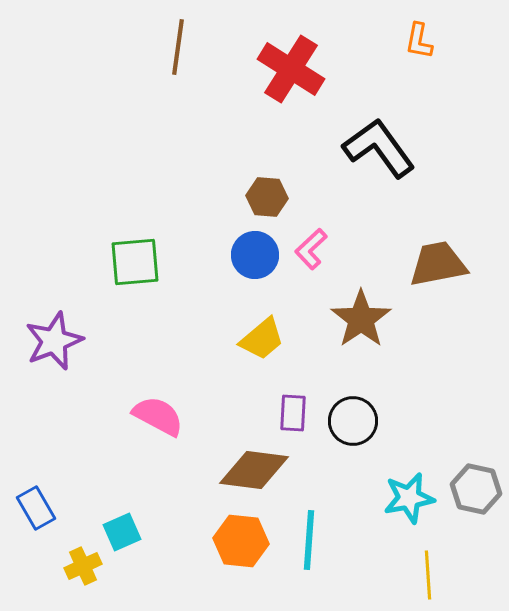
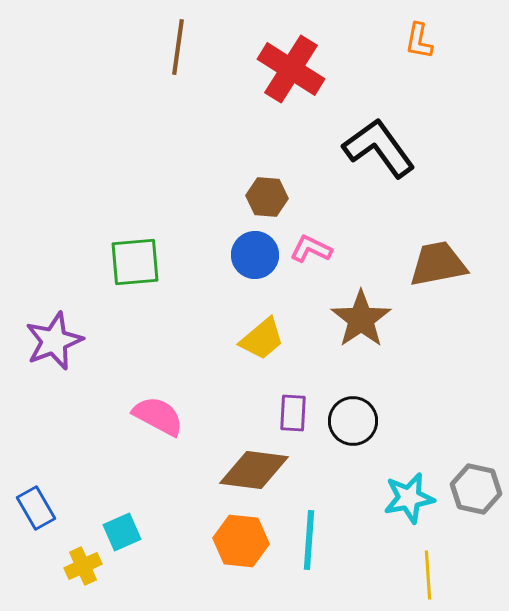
pink L-shape: rotated 69 degrees clockwise
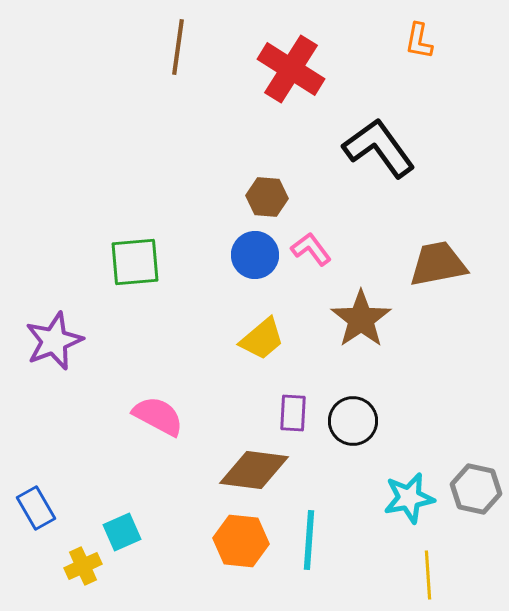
pink L-shape: rotated 27 degrees clockwise
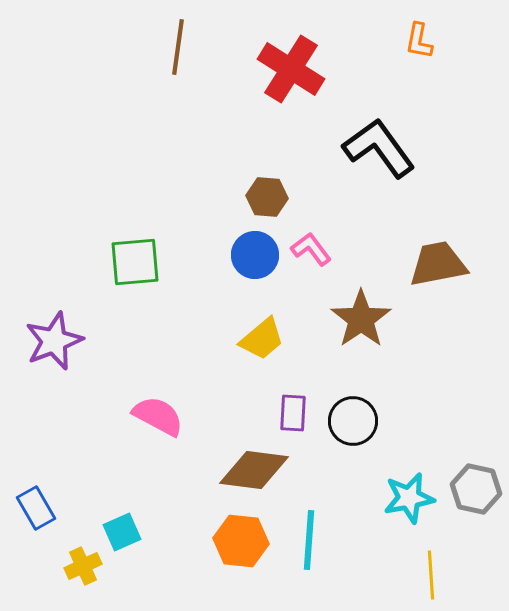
yellow line: moved 3 px right
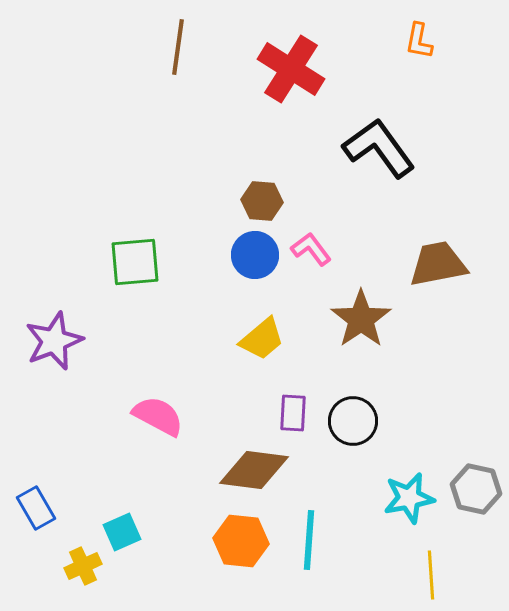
brown hexagon: moved 5 px left, 4 px down
